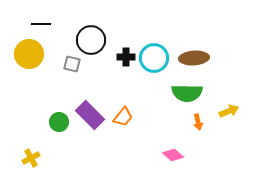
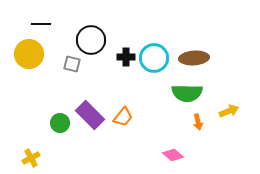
green circle: moved 1 px right, 1 px down
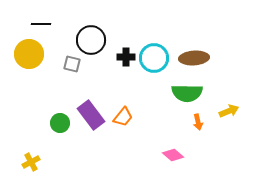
purple rectangle: moved 1 px right; rotated 8 degrees clockwise
yellow cross: moved 4 px down
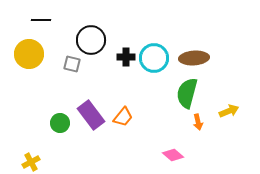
black line: moved 4 px up
green semicircle: rotated 104 degrees clockwise
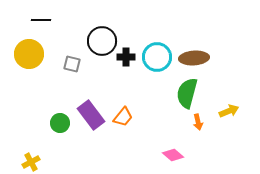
black circle: moved 11 px right, 1 px down
cyan circle: moved 3 px right, 1 px up
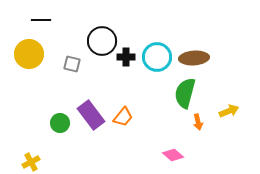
green semicircle: moved 2 px left
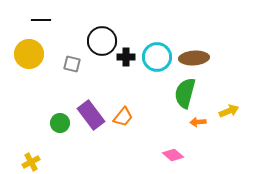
orange arrow: rotated 98 degrees clockwise
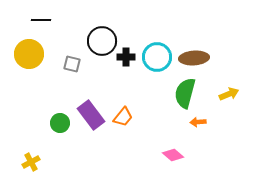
yellow arrow: moved 17 px up
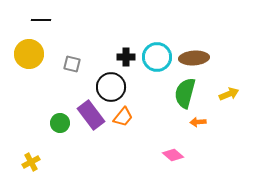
black circle: moved 9 px right, 46 px down
